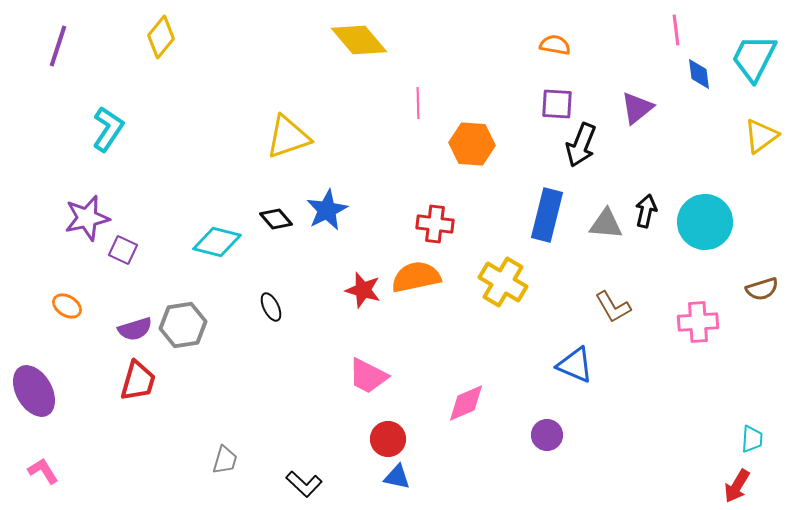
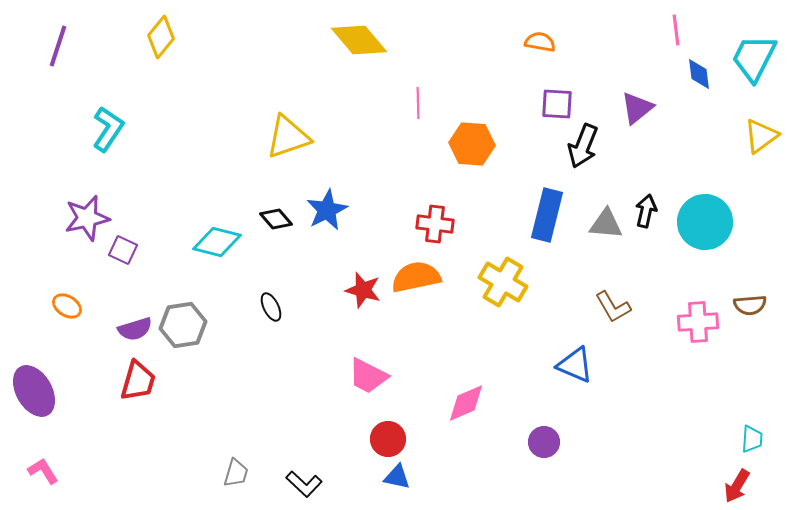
orange semicircle at (555, 45): moved 15 px left, 3 px up
black arrow at (581, 145): moved 2 px right, 1 px down
brown semicircle at (762, 289): moved 12 px left, 16 px down; rotated 12 degrees clockwise
purple circle at (547, 435): moved 3 px left, 7 px down
gray trapezoid at (225, 460): moved 11 px right, 13 px down
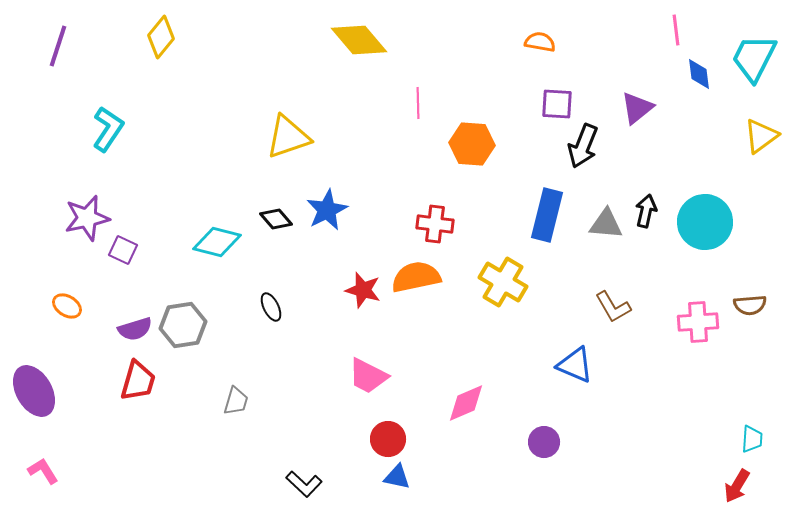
gray trapezoid at (236, 473): moved 72 px up
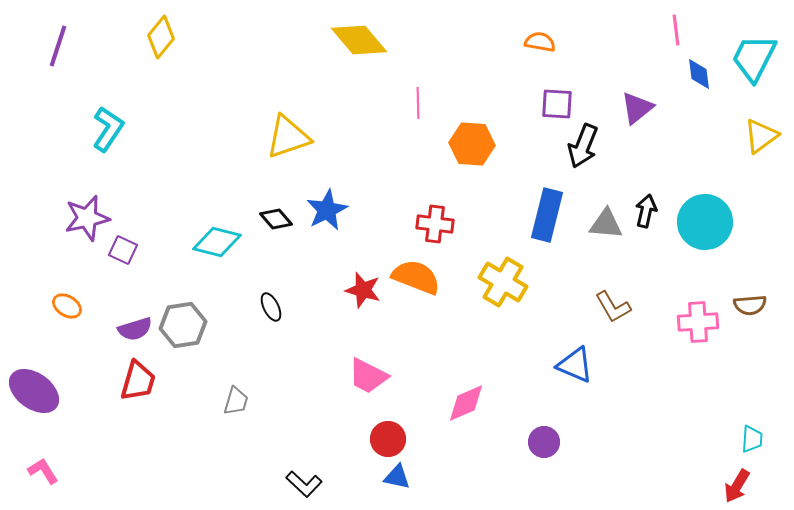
orange semicircle at (416, 277): rotated 33 degrees clockwise
purple ellipse at (34, 391): rotated 24 degrees counterclockwise
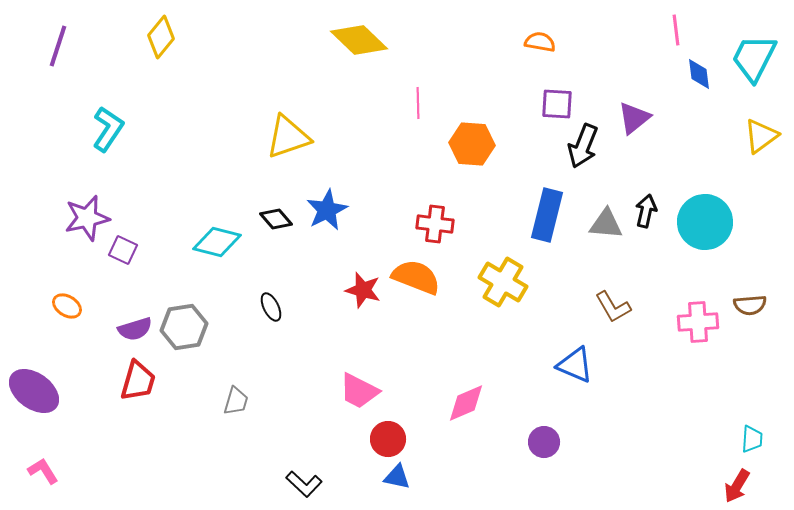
yellow diamond at (359, 40): rotated 6 degrees counterclockwise
purple triangle at (637, 108): moved 3 px left, 10 px down
gray hexagon at (183, 325): moved 1 px right, 2 px down
pink trapezoid at (368, 376): moved 9 px left, 15 px down
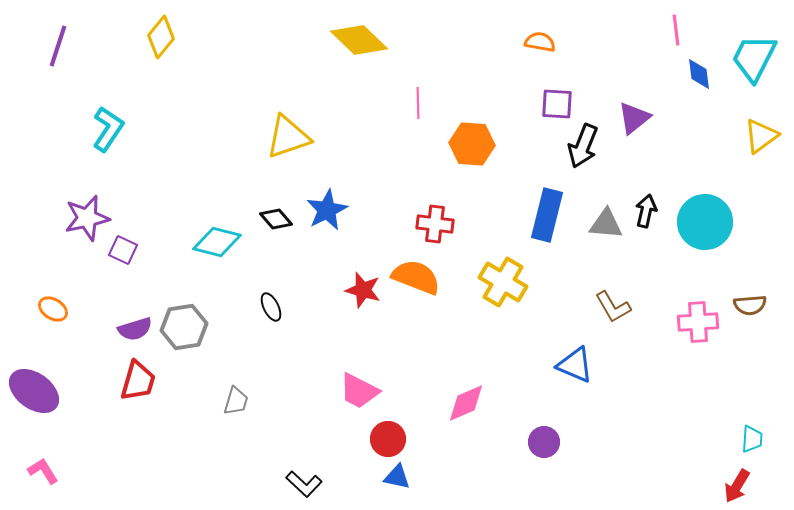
orange ellipse at (67, 306): moved 14 px left, 3 px down
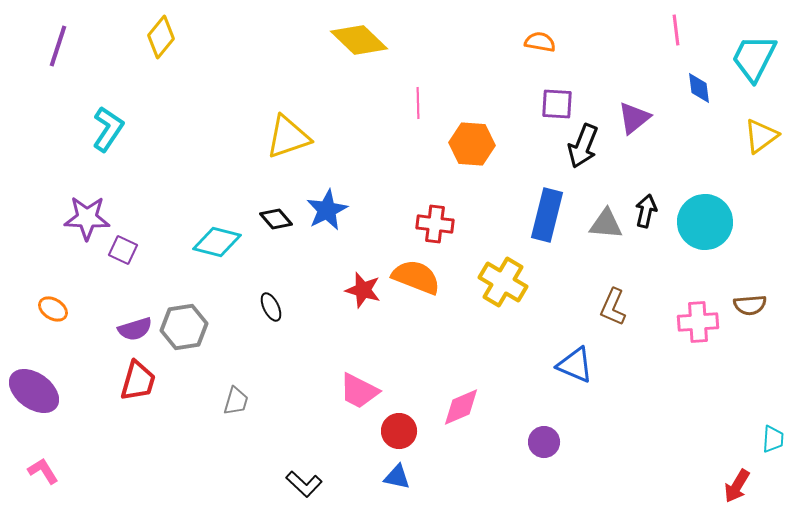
blue diamond at (699, 74): moved 14 px down
purple star at (87, 218): rotated 15 degrees clockwise
brown L-shape at (613, 307): rotated 54 degrees clockwise
pink diamond at (466, 403): moved 5 px left, 4 px down
red circle at (388, 439): moved 11 px right, 8 px up
cyan trapezoid at (752, 439): moved 21 px right
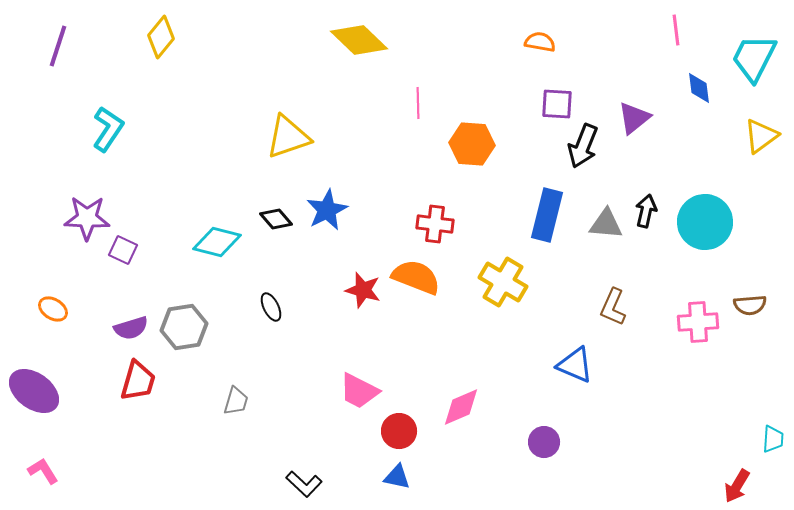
purple semicircle at (135, 329): moved 4 px left, 1 px up
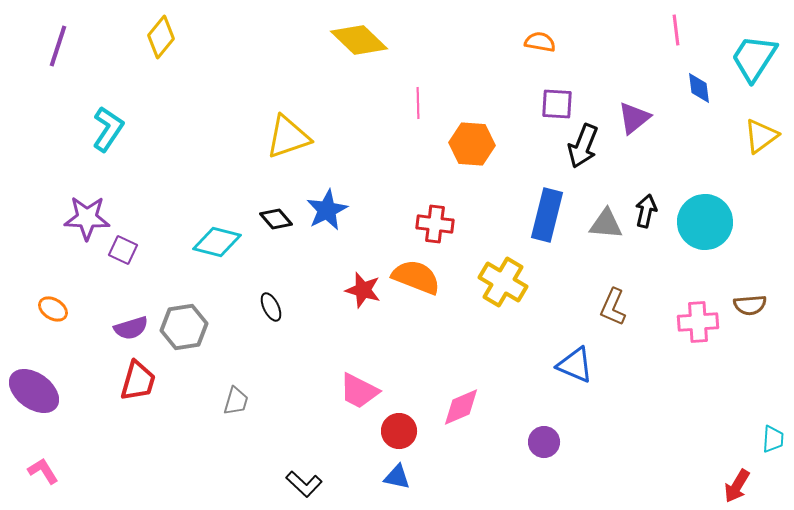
cyan trapezoid at (754, 58): rotated 6 degrees clockwise
